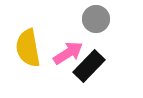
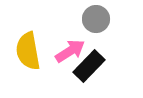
yellow semicircle: moved 3 px down
pink arrow: moved 2 px right, 2 px up
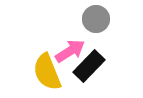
yellow semicircle: moved 19 px right, 21 px down; rotated 12 degrees counterclockwise
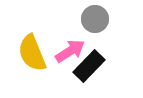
gray circle: moved 1 px left
yellow semicircle: moved 15 px left, 19 px up
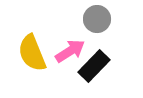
gray circle: moved 2 px right
black rectangle: moved 5 px right
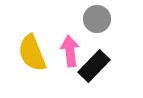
pink arrow: rotated 64 degrees counterclockwise
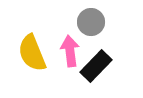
gray circle: moved 6 px left, 3 px down
black rectangle: moved 2 px right
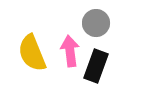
gray circle: moved 5 px right, 1 px down
black rectangle: rotated 24 degrees counterclockwise
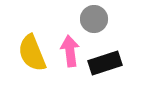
gray circle: moved 2 px left, 4 px up
black rectangle: moved 9 px right, 3 px up; rotated 52 degrees clockwise
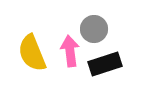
gray circle: moved 10 px down
black rectangle: moved 1 px down
